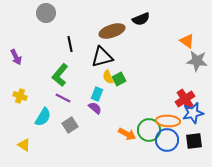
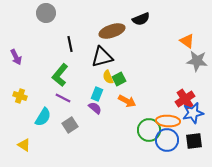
orange arrow: moved 33 px up
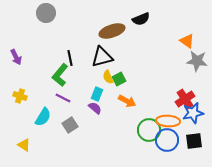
black line: moved 14 px down
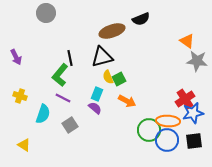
cyan semicircle: moved 3 px up; rotated 12 degrees counterclockwise
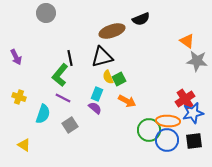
yellow cross: moved 1 px left, 1 px down
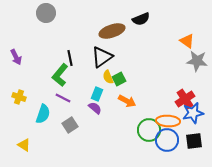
black triangle: rotated 20 degrees counterclockwise
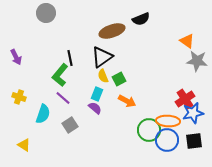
yellow semicircle: moved 5 px left, 1 px up
purple line: rotated 14 degrees clockwise
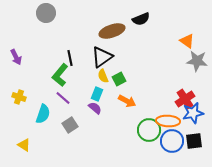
blue circle: moved 5 px right, 1 px down
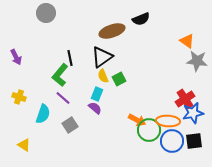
orange arrow: moved 10 px right, 19 px down
